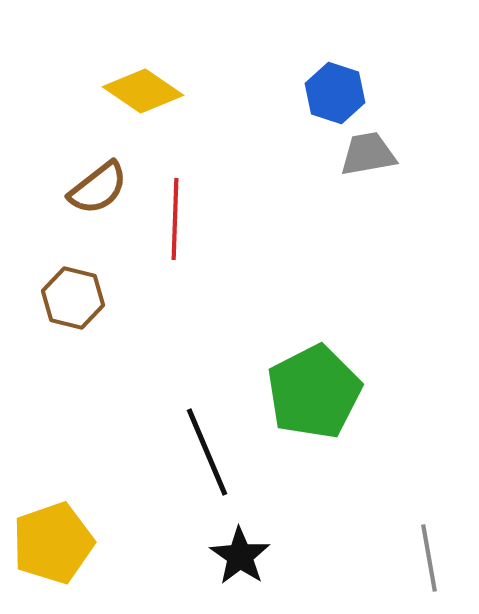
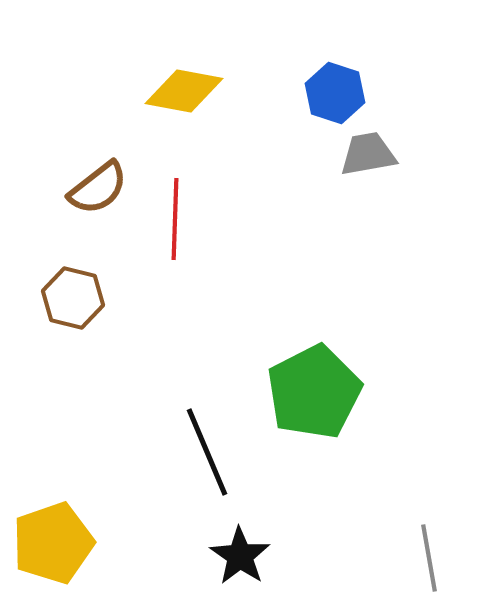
yellow diamond: moved 41 px right; rotated 24 degrees counterclockwise
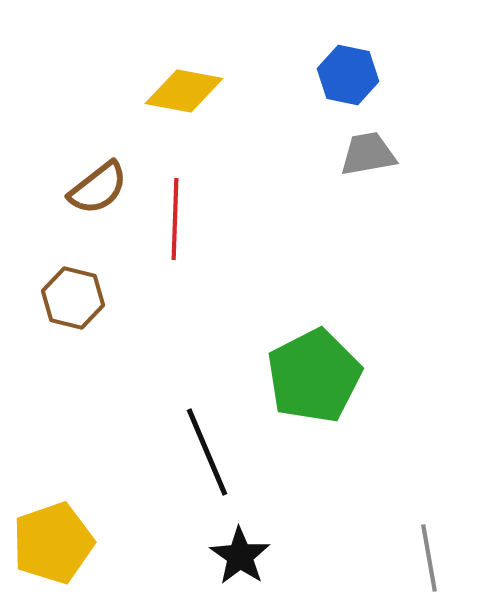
blue hexagon: moved 13 px right, 18 px up; rotated 6 degrees counterclockwise
green pentagon: moved 16 px up
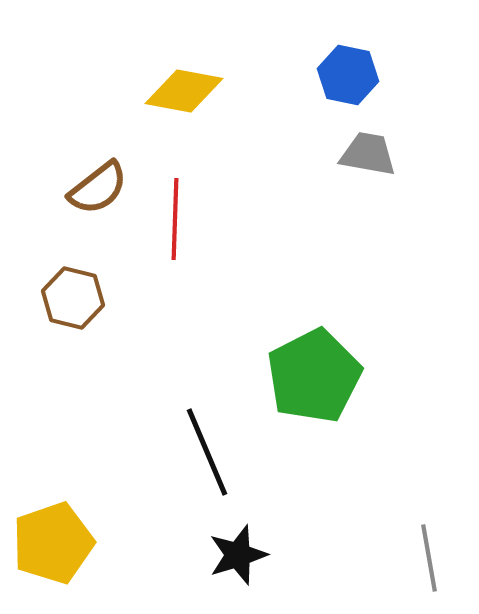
gray trapezoid: rotated 20 degrees clockwise
black star: moved 2 px left, 1 px up; rotated 20 degrees clockwise
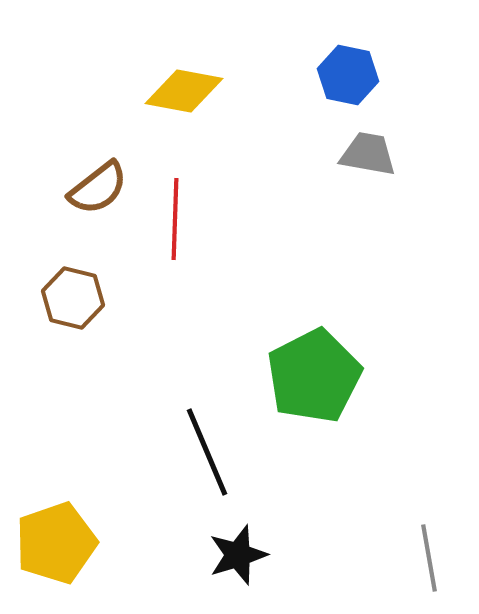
yellow pentagon: moved 3 px right
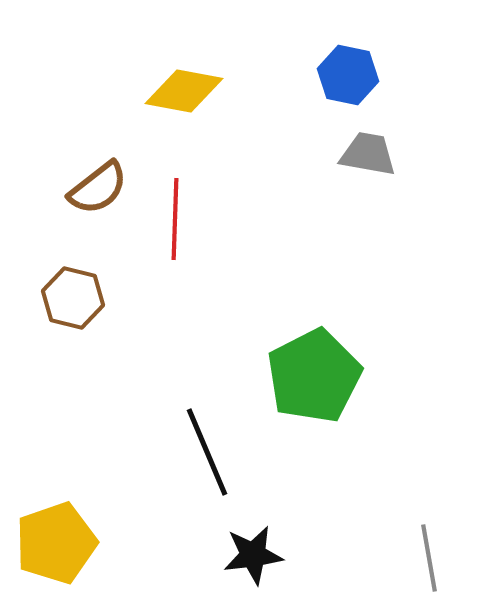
black star: moved 15 px right; rotated 10 degrees clockwise
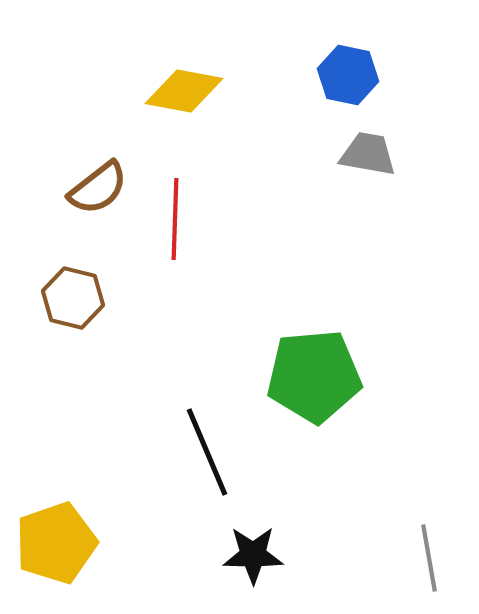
green pentagon: rotated 22 degrees clockwise
black star: rotated 8 degrees clockwise
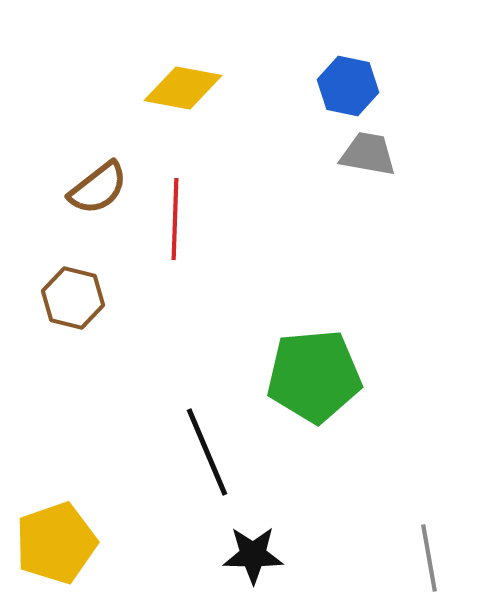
blue hexagon: moved 11 px down
yellow diamond: moved 1 px left, 3 px up
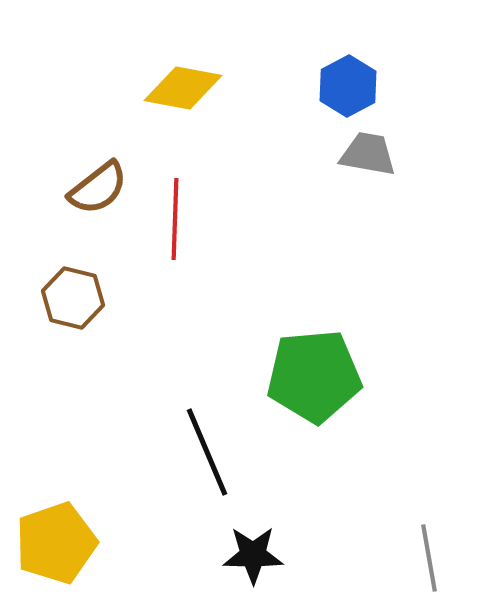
blue hexagon: rotated 20 degrees clockwise
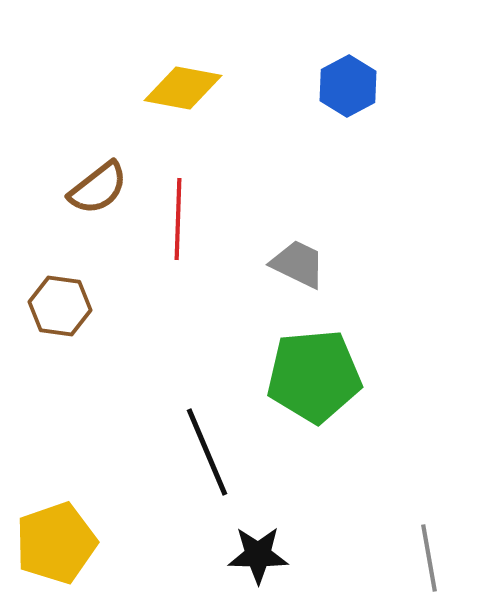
gray trapezoid: moved 70 px left, 110 px down; rotated 16 degrees clockwise
red line: moved 3 px right
brown hexagon: moved 13 px left, 8 px down; rotated 6 degrees counterclockwise
black star: moved 5 px right
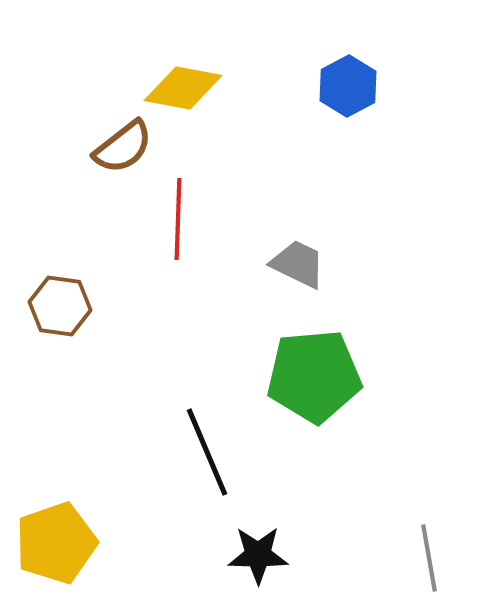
brown semicircle: moved 25 px right, 41 px up
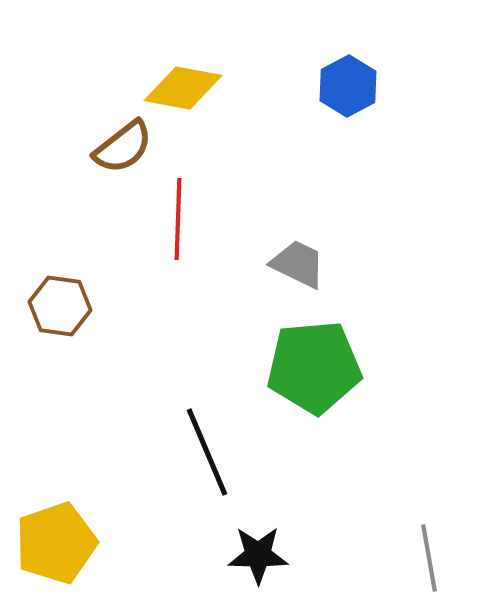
green pentagon: moved 9 px up
